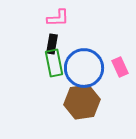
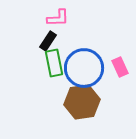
black rectangle: moved 4 px left, 3 px up; rotated 24 degrees clockwise
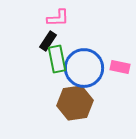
green rectangle: moved 3 px right, 4 px up
pink rectangle: rotated 54 degrees counterclockwise
brown hexagon: moved 7 px left, 1 px down
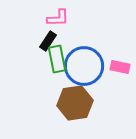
blue circle: moved 2 px up
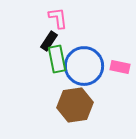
pink L-shape: rotated 95 degrees counterclockwise
black rectangle: moved 1 px right
brown hexagon: moved 2 px down
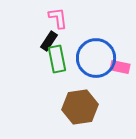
blue circle: moved 12 px right, 8 px up
brown hexagon: moved 5 px right, 2 px down
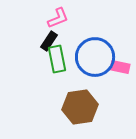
pink L-shape: rotated 75 degrees clockwise
blue circle: moved 1 px left, 1 px up
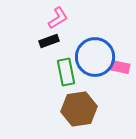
pink L-shape: rotated 10 degrees counterclockwise
black rectangle: rotated 36 degrees clockwise
green rectangle: moved 9 px right, 13 px down
brown hexagon: moved 1 px left, 2 px down
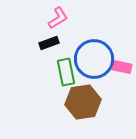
black rectangle: moved 2 px down
blue circle: moved 1 px left, 2 px down
pink rectangle: moved 2 px right
brown hexagon: moved 4 px right, 7 px up
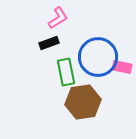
blue circle: moved 4 px right, 2 px up
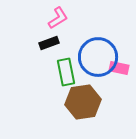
pink rectangle: moved 3 px left, 1 px down
